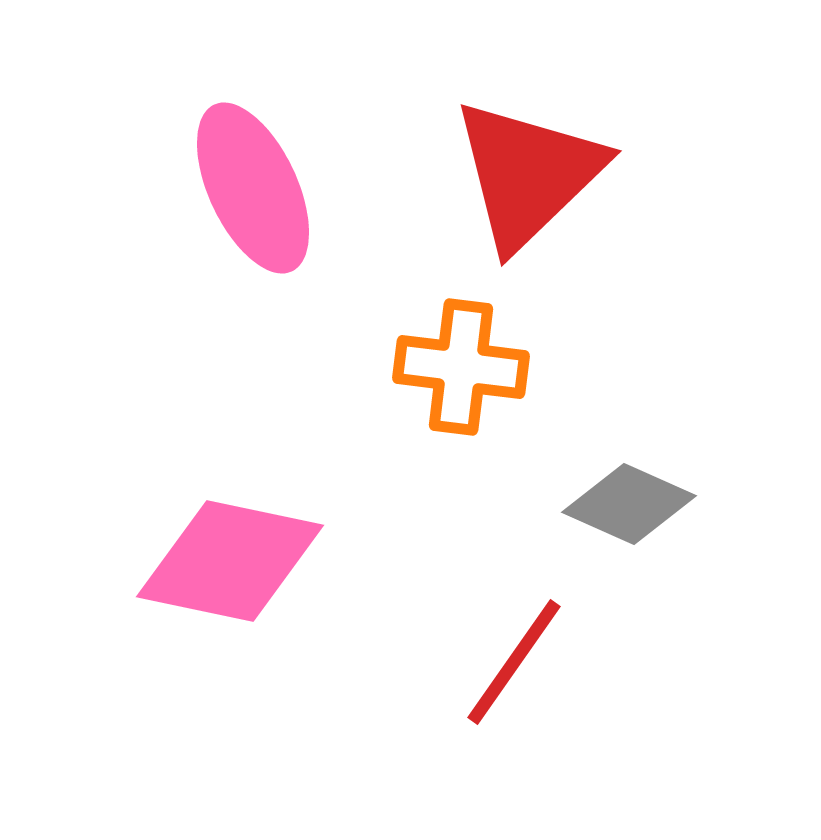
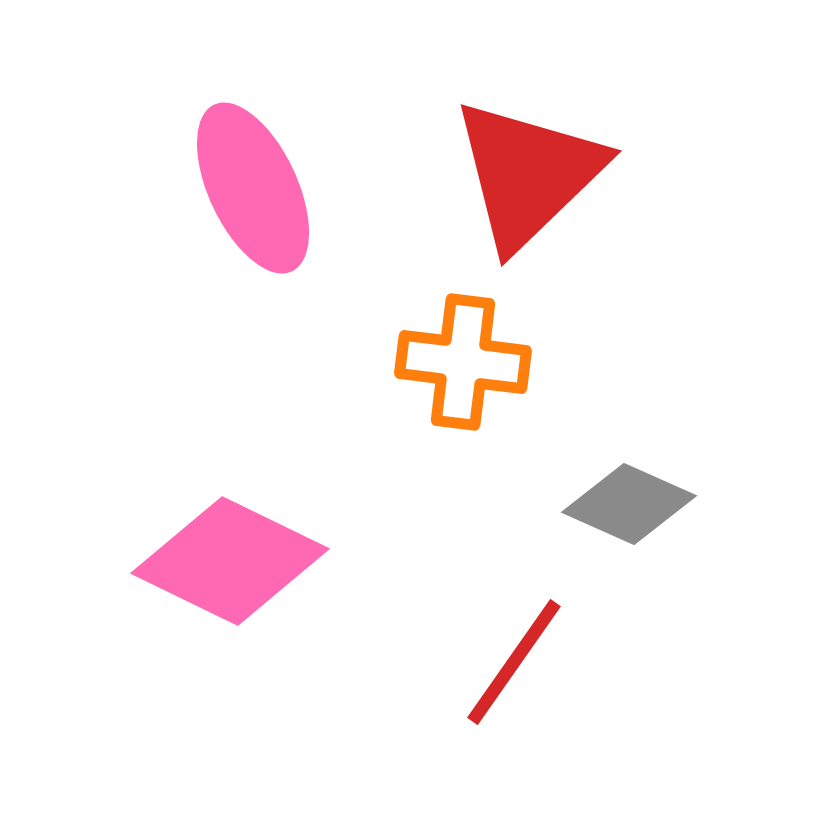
orange cross: moved 2 px right, 5 px up
pink diamond: rotated 14 degrees clockwise
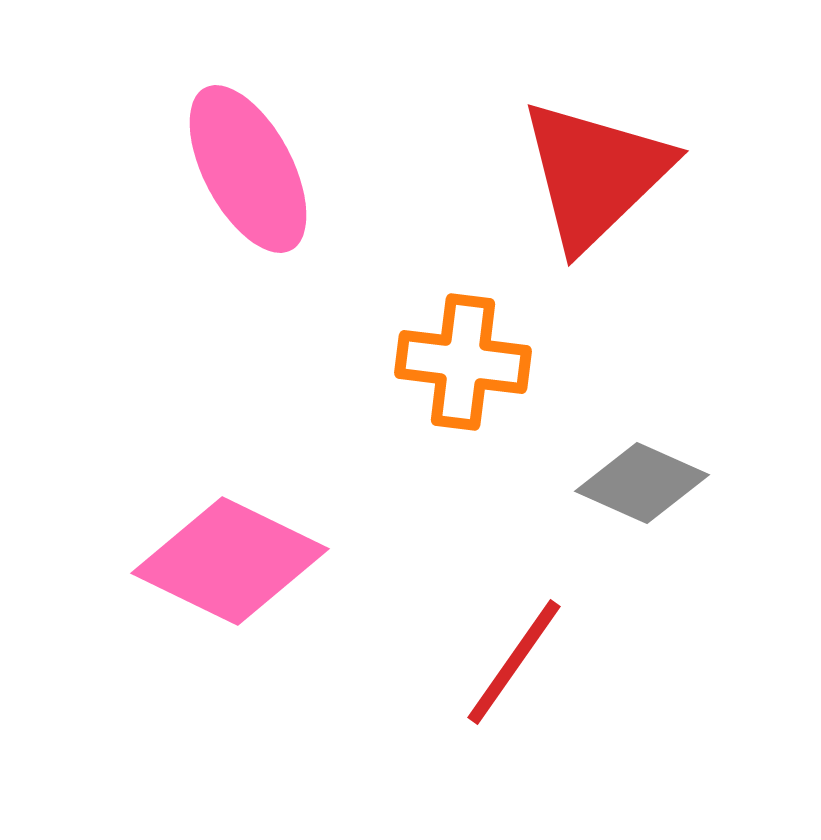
red triangle: moved 67 px right
pink ellipse: moved 5 px left, 19 px up; rotated 3 degrees counterclockwise
gray diamond: moved 13 px right, 21 px up
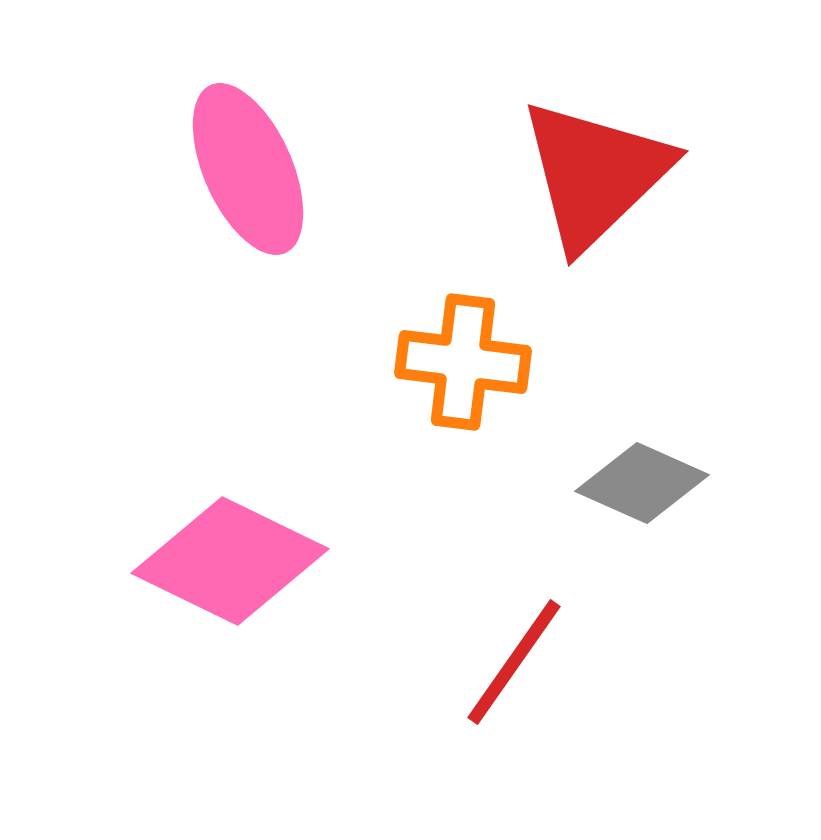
pink ellipse: rotated 4 degrees clockwise
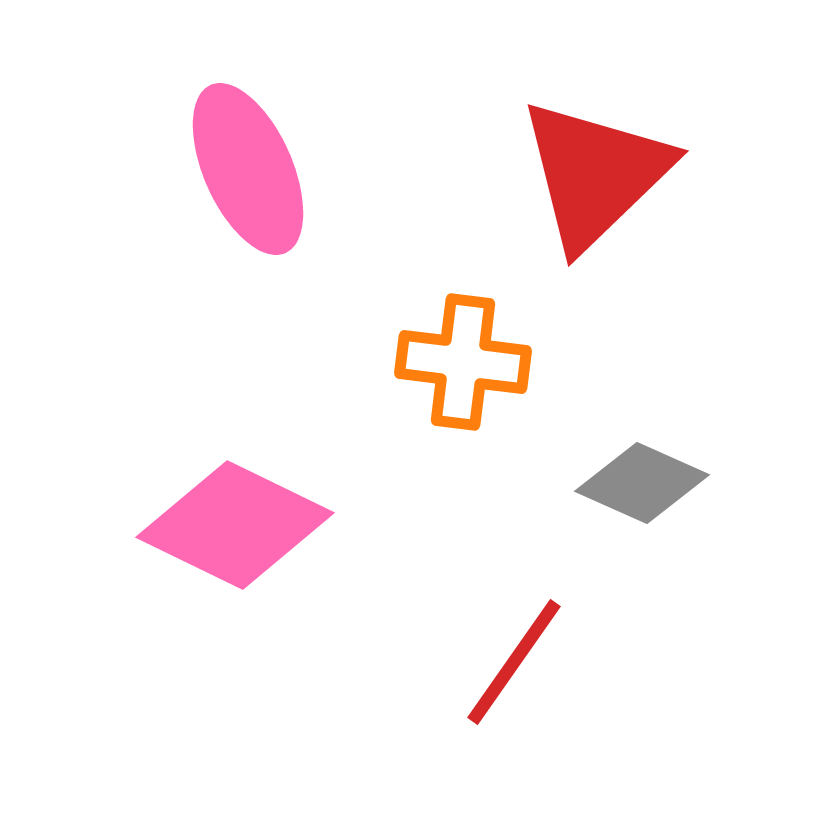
pink diamond: moved 5 px right, 36 px up
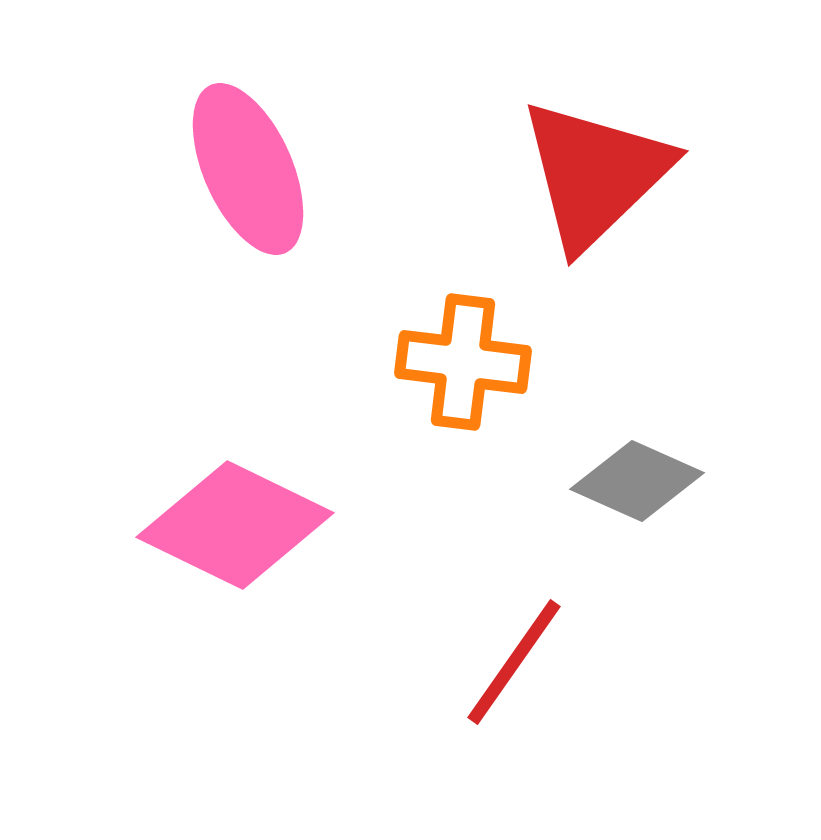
gray diamond: moved 5 px left, 2 px up
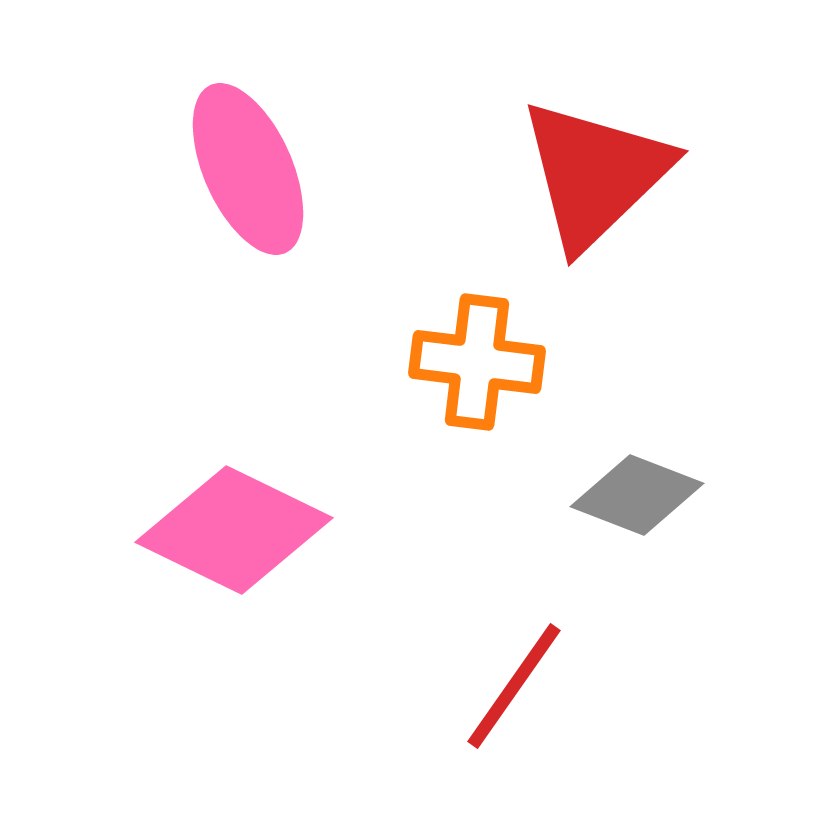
orange cross: moved 14 px right
gray diamond: moved 14 px down; rotated 3 degrees counterclockwise
pink diamond: moved 1 px left, 5 px down
red line: moved 24 px down
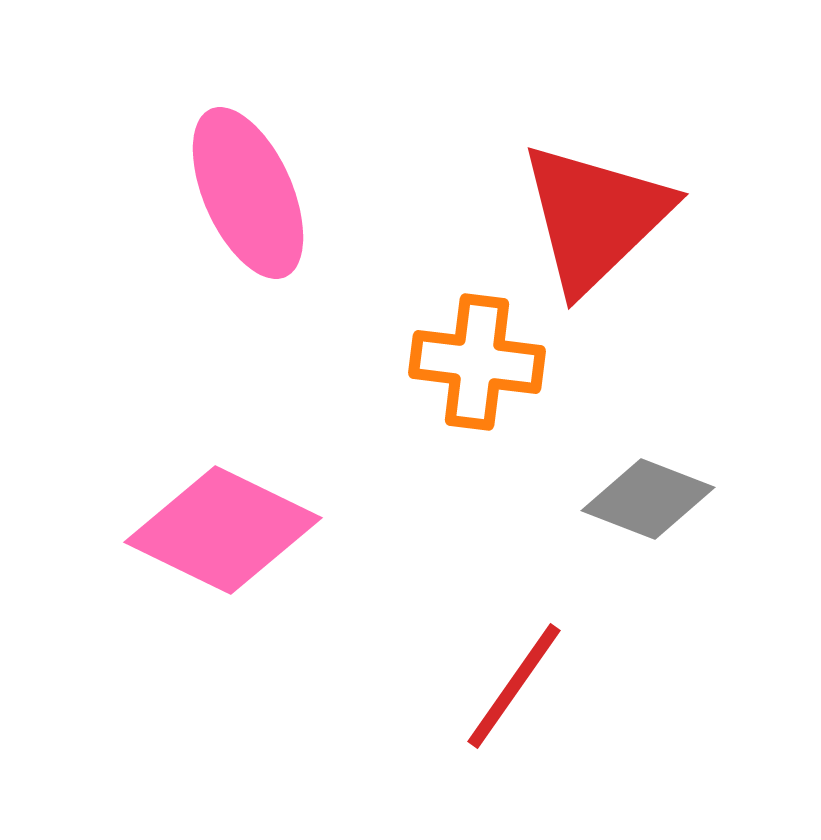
pink ellipse: moved 24 px down
red triangle: moved 43 px down
gray diamond: moved 11 px right, 4 px down
pink diamond: moved 11 px left
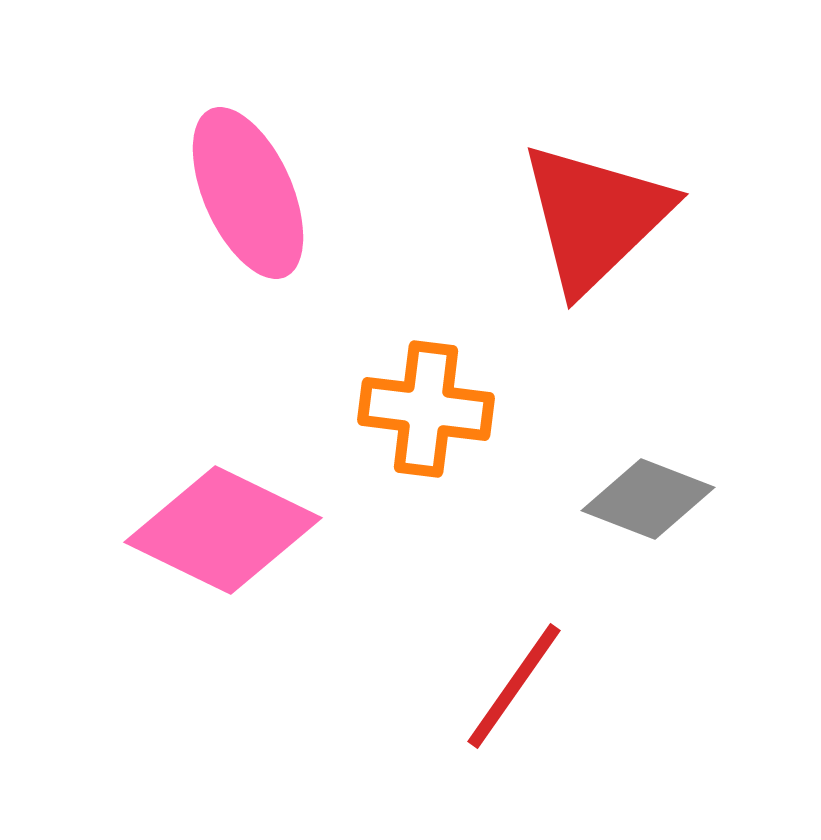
orange cross: moved 51 px left, 47 px down
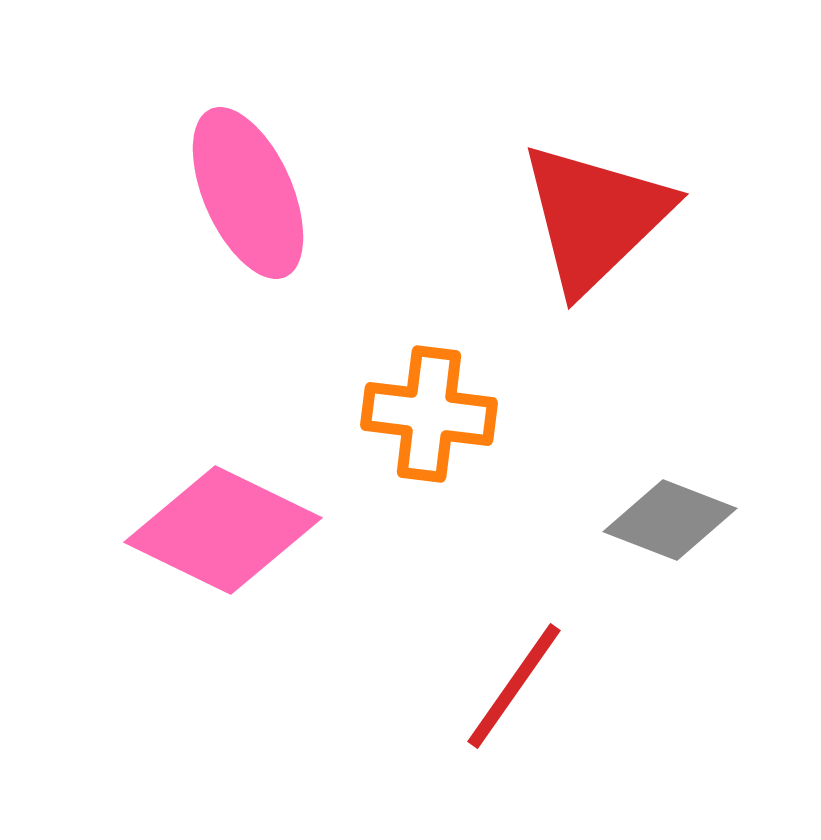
orange cross: moved 3 px right, 5 px down
gray diamond: moved 22 px right, 21 px down
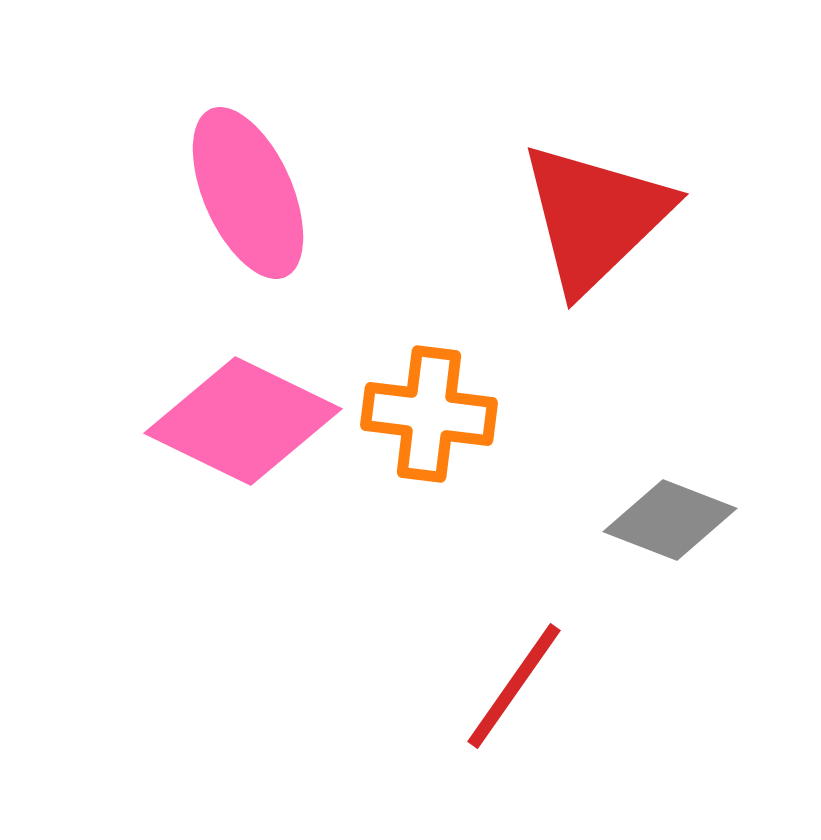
pink diamond: moved 20 px right, 109 px up
